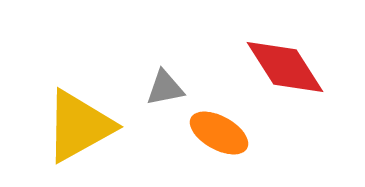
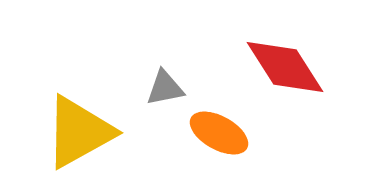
yellow triangle: moved 6 px down
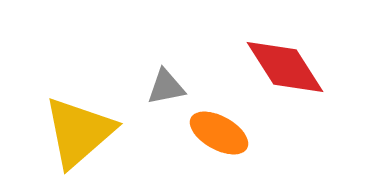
gray triangle: moved 1 px right, 1 px up
yellow triangle: rotated 12 degrees counterclockwise
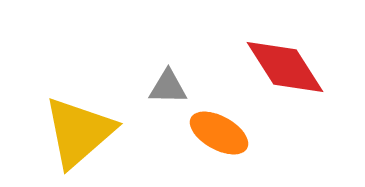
gray triangle: moved 2 px right; rotated 12 degrees clockwise
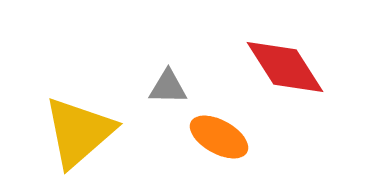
orange ellipse: moved 4 px down
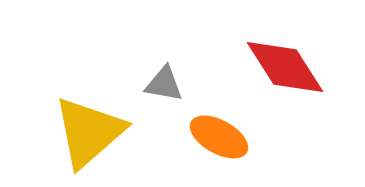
gray triangle: moved 4 px left, 3 px up; rotated 9 degrees clockwise
yellow triangle: moved 10 px right
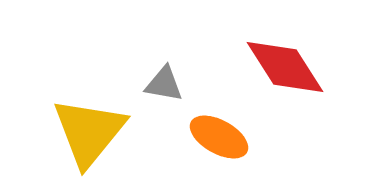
yellow triangle: rotated 10 degrees counterclockwise
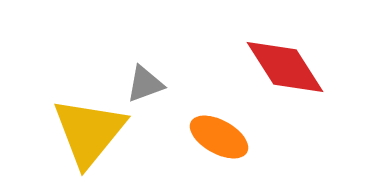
gray triangle: moved 19 px left; rotated 30 degrees counterclockwise
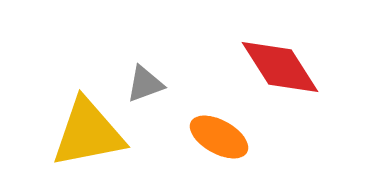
red diamond: moved 5 px left
yellow triangle: moved 1 px left, 1 px down; rotated 40 degrees clockwise
